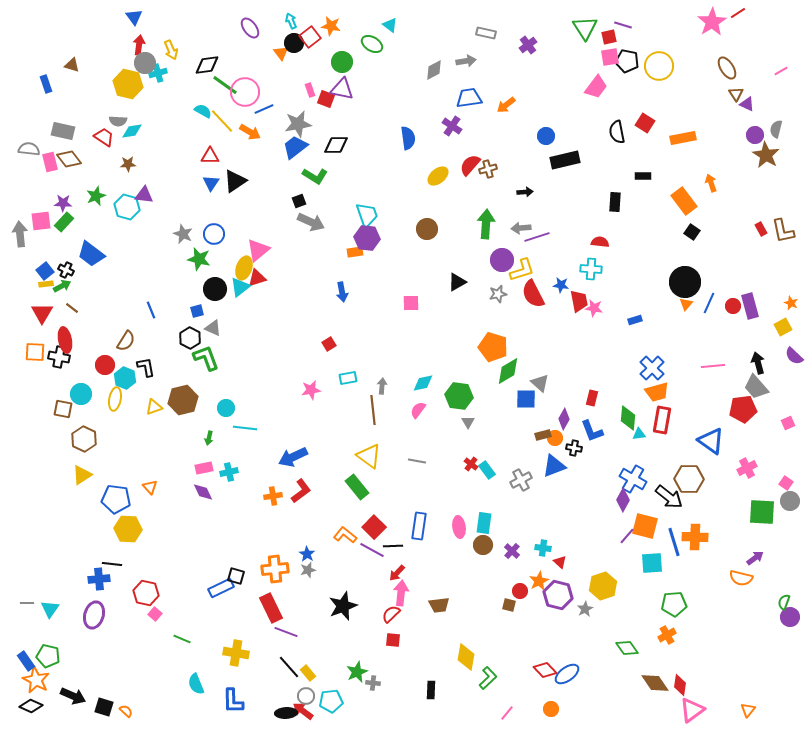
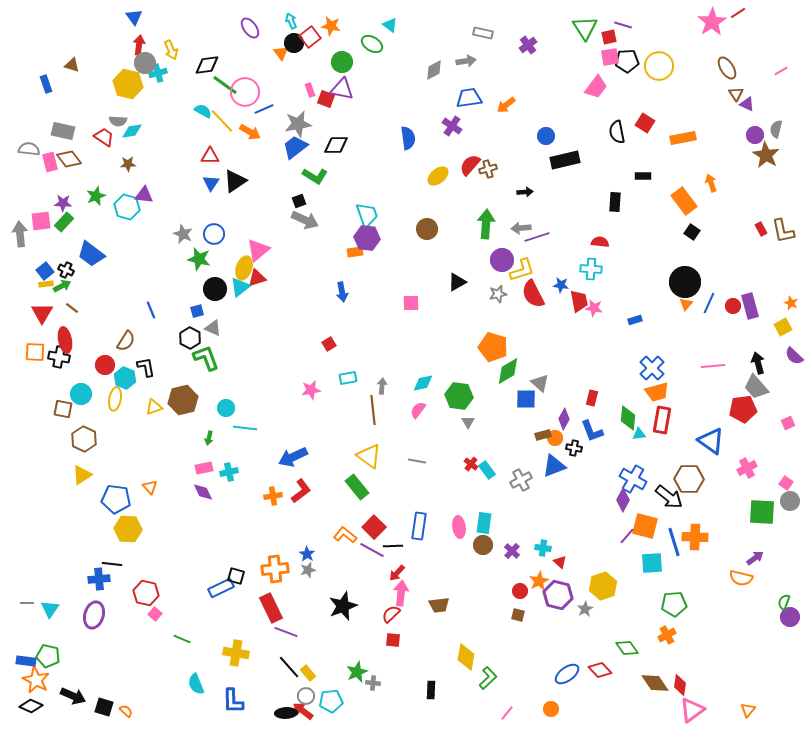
gray rectangle at (486, 33): moved 3 px left
black pentagon at (627, 61): rotated 15 degrees counterclockwise
gray arrow at (311, 222): moved 6 px left, 2 px up
brown square at (509, 605): moved 9 px right, 10 px down
blue rectangle at (26, 661): rotated 48 degrees counterclockwise
red diamond at (545, 670): moved 55 px right
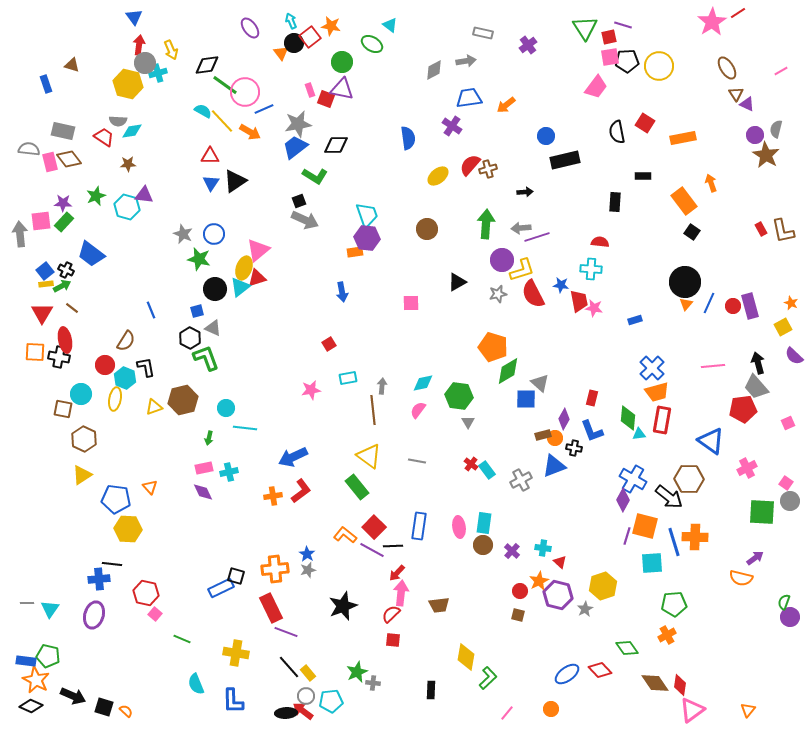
purple line at (627, 536): rotated 24 degrees counterclockwise
